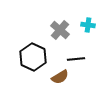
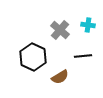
black line: moved 7 px right, 3 px up
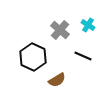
cyan cross: rotated 24 degrees clockwise
black line: rotated 30 degrees clockwise
brown semicircle: moved 3 px left, 3 px down
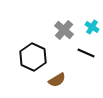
cyan cross: moved 4 px right, 2 px down
gray cross: moved 4 px right
black line: moved 3 px right, 3 px up
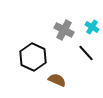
gray cross: rotated 12 degrees counterclockwise
black line: rotated 24 degrees clockwise
brown semicircle: rotated 126 degrees counterclockwise
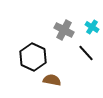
brown semicircle: moved 5 px left; rotated 12 degrees counterclockwise
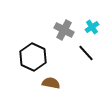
cyan cross: rotated 24 degrees clockwise
brown semicircle: moved 1 px left, 3 px down
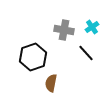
gray cross: rotated 18 degrees counterclockwise
black hexagon: rotated 16 degrees clockwise
brown semicircle: rotated 90 degrees counterclockwise
